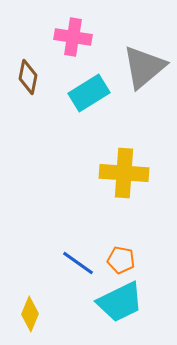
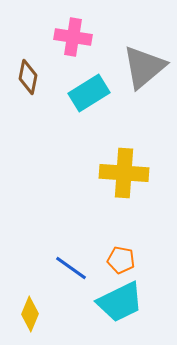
blue line: moved 7 px left, 5 px down
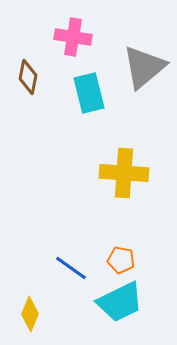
cyan rectangle: rotated 72 degrees counterclockwise
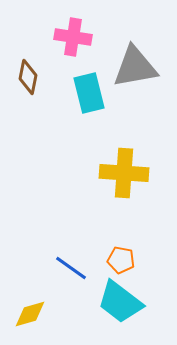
gray triangle: moved 9 px left; rotated 30 degrees clockwise
cyan trapezoid: rotated 63 degrees clockwise
yellow diamond: rotated 52 degrees clockwise
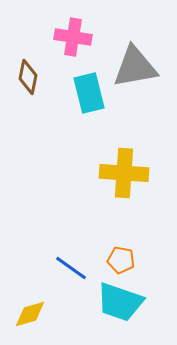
cyan trapezoid: rotated 18 degrees counterclockwise
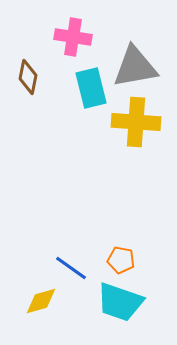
cyan rectangle: moved 2 px right, 5 px up
yellow cross: moved 12 px right, 51 px up
yellow diamond: moved 11 px right, 13 px up
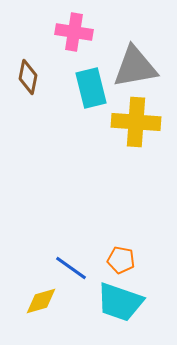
pink cross: moved 1 px right, 5 px up
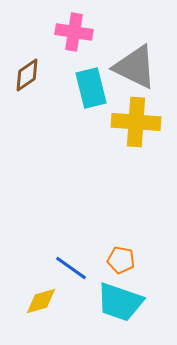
gray triangle: rotated 36 degrees clockwise
brown diamond: moved 1 px left, 2 px up; rotated 44 degrees clockwise
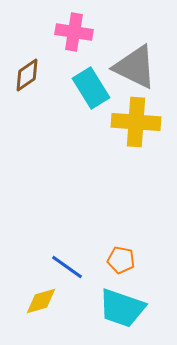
cyan rectangle: rotated 18 degrees counterclockwise
blue line: moved 4 px left, 1 px up
cyan trapezoid: moved 2 px right, 6 px down
